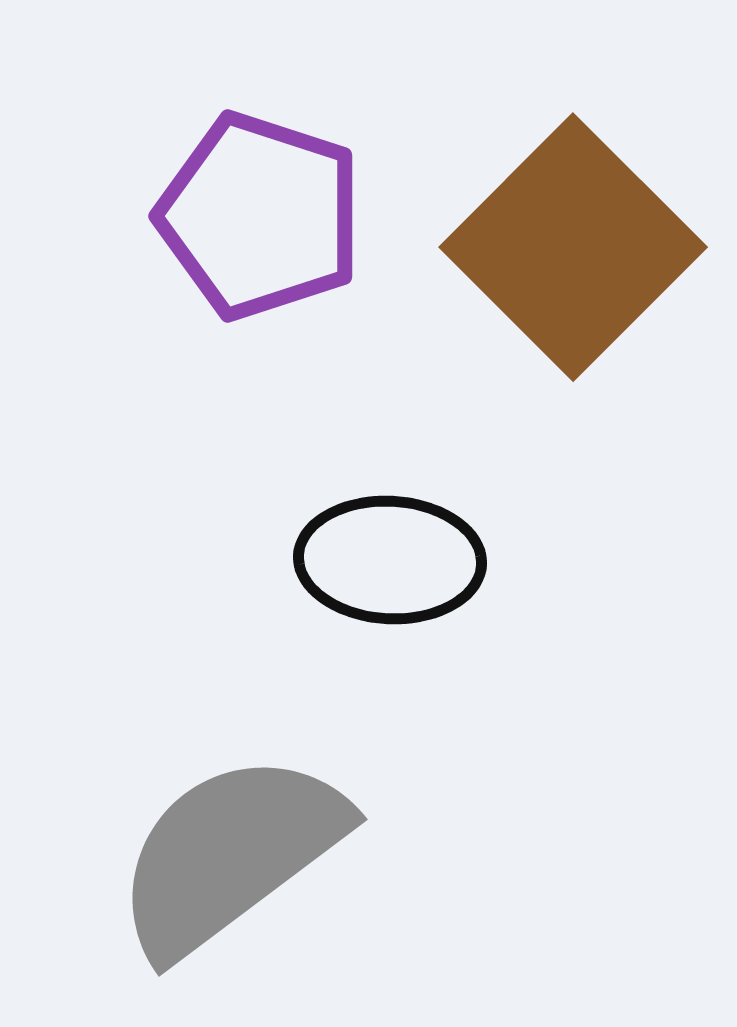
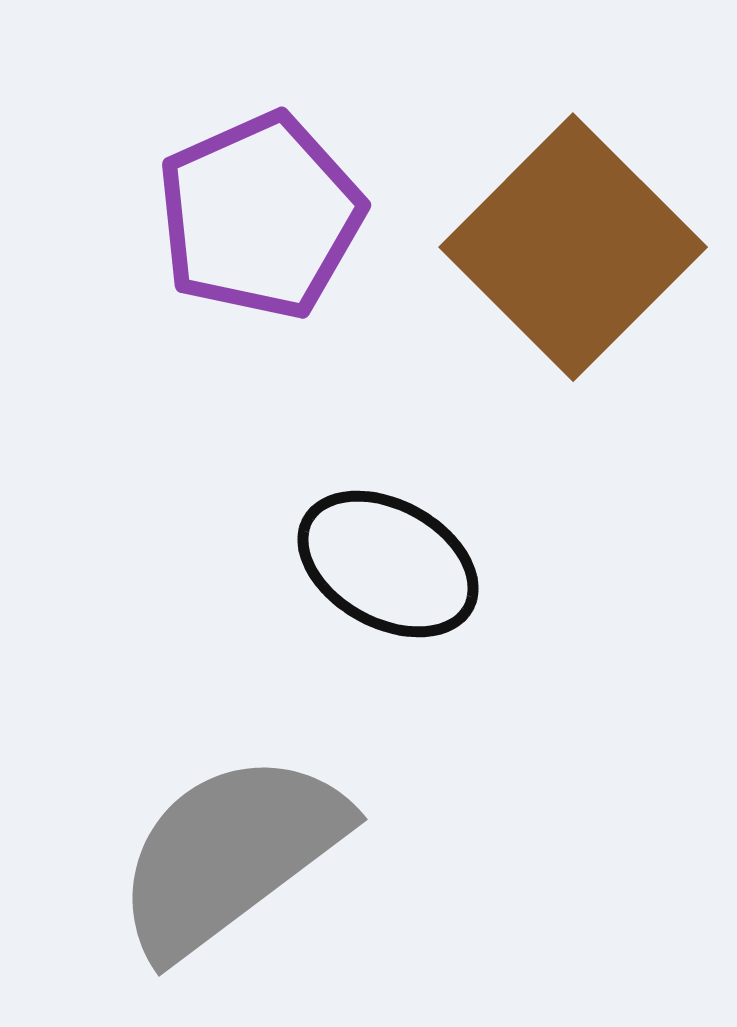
purple pentagon: rotated 30 degrees clockwise
black ellipse: moved 2 px left, 4 px down; rotated 26 degrees clockwise
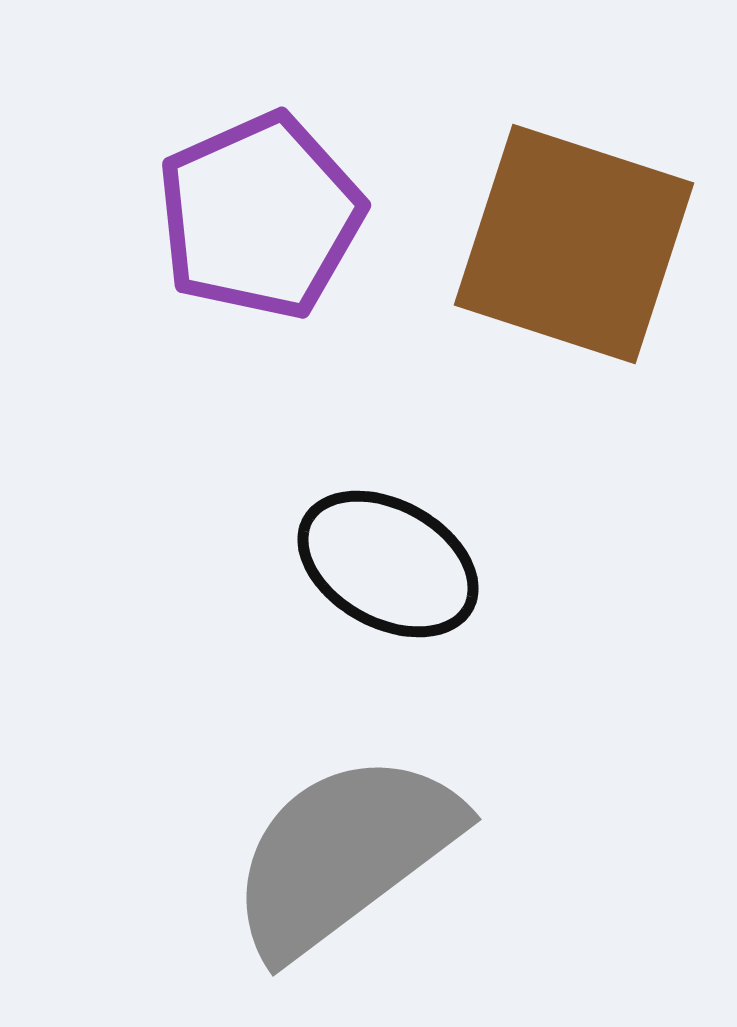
brown square: moved 1 px right, 3 px up; rotated 27 degrees counterclockwise
gray semicircle: moved 114 px right
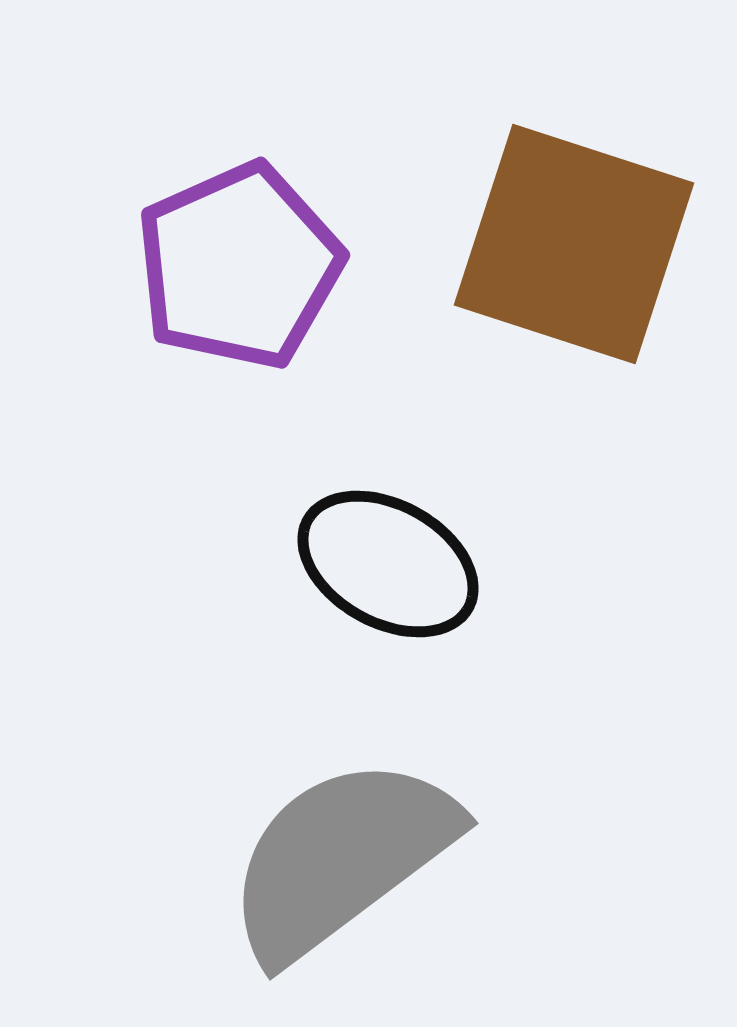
purple pentagon: moved 21 px left, 50 px down
gray semicircle: moved 3 px left, 4 px down
